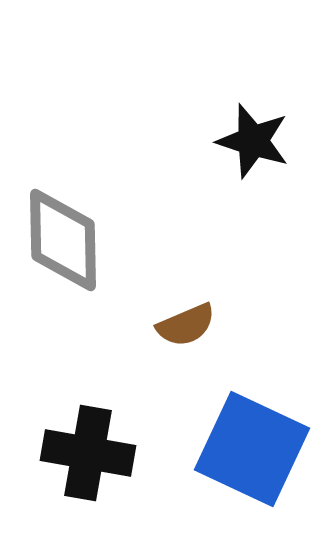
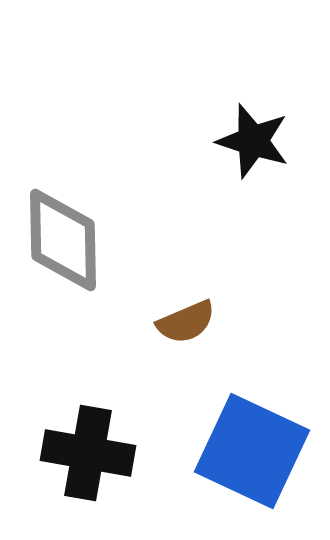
brown semicircle: moved 3 px up
blue square: moved 2 px down
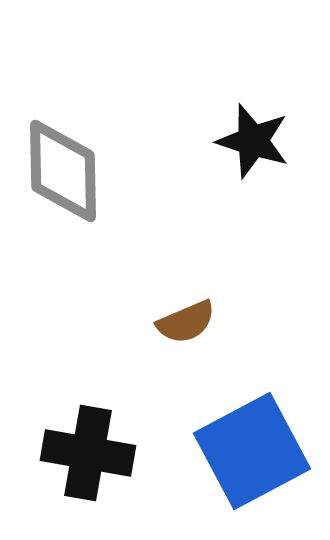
gray diamond: moved 69 px up
blue square: rotated 37 degrees clockwise
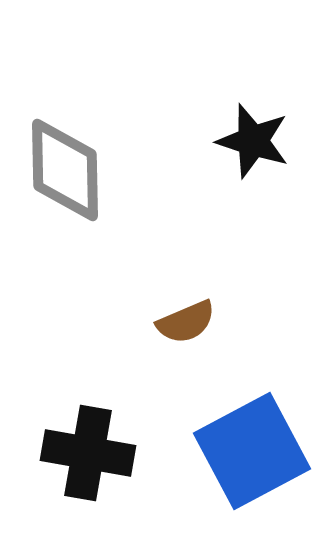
gray diamond: moved 2 px right, 1 px up
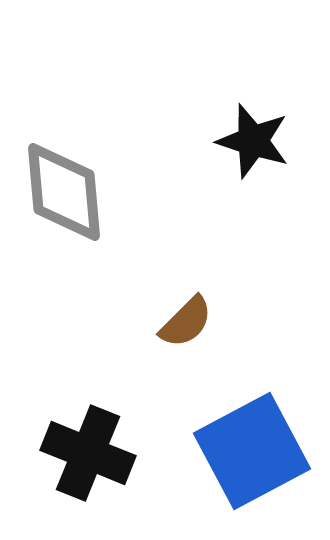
gray diamond: moved 1 px left, 22 px down; rotated 4 degrees counterclockwise
brown semicircle: rotated 22 degrees counterclockwise
black cross: rotated 12 degrees clockwise
